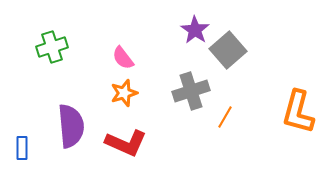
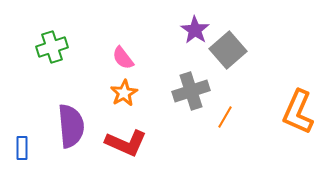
orange star: rotated 12 degrees counterclockwise
orange L-shape: rotated 9 degrees clockwise
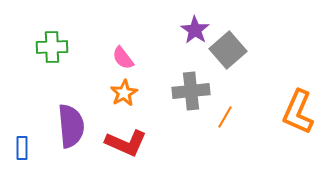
green cross: rotated 16 degrees clockwise
gray cross: rotated 12 degrees clockwise
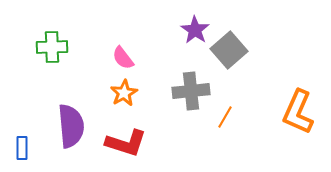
gray square: moved 1 px right
red L-shape: rotated 6 degrees counterclockwise
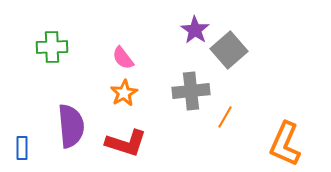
orange L-shape: moved 13 px left, 32 px down
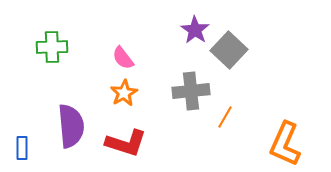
gray square: rotated 6 degrees counterclockwise
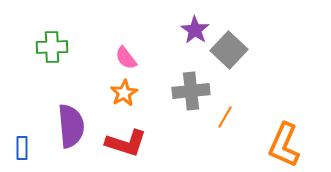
pink semicircle: moved 3 px right
orange L-shape: moved 1 px left, 1 px down
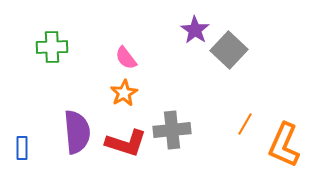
gray cross: moved 19 px left, 39 px down
orange line: moved 20 px right, 7 px down
purple semicircle: moved 6 px right, 6 px down
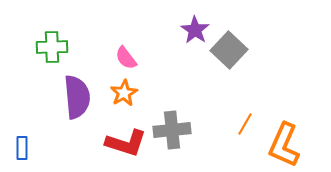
purple semicircle: moved 35 px up
